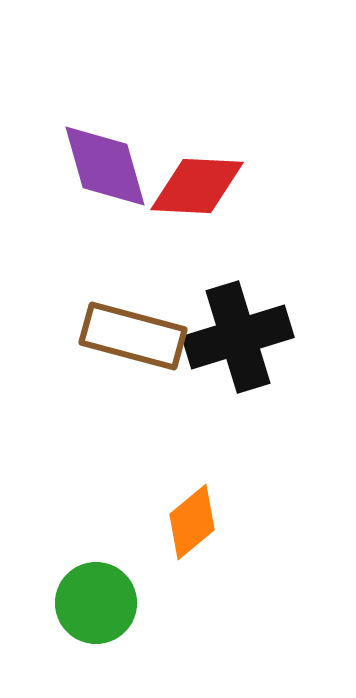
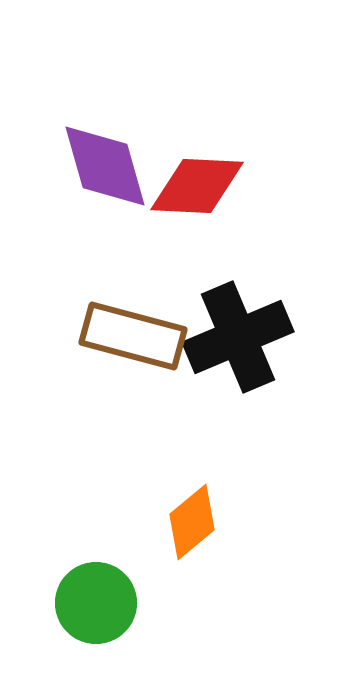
black cross: rotated 6 degrees counterclockwise
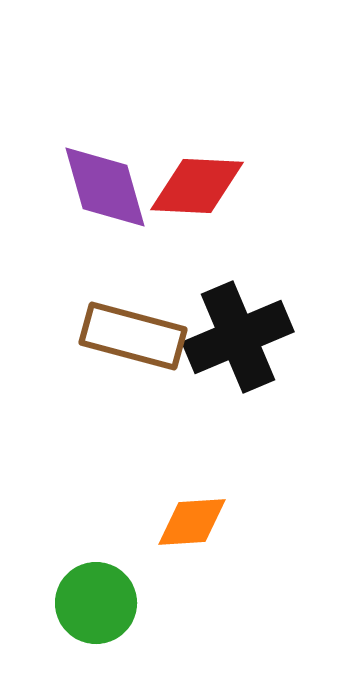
purple diamond: moved 21 px down
orange diamond: rotated 36 degrees clockwise
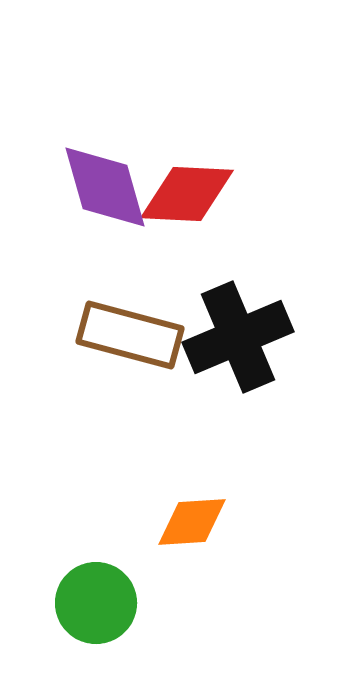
red diamond: moved 10 px left, 8 px down
brown rectangle: moved 3 px left, 1 px up
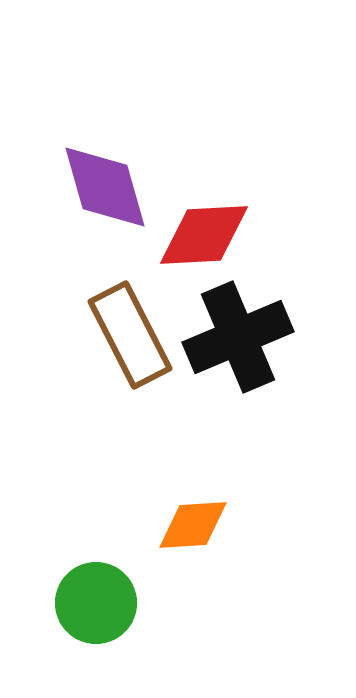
red diamond: moved 17 px right, 41 px down; rotated 6 degrees counterclockwise
brown rectangle: rotated 48 degrees clockwise
orange diamond: moved 1 px right, 3 px down
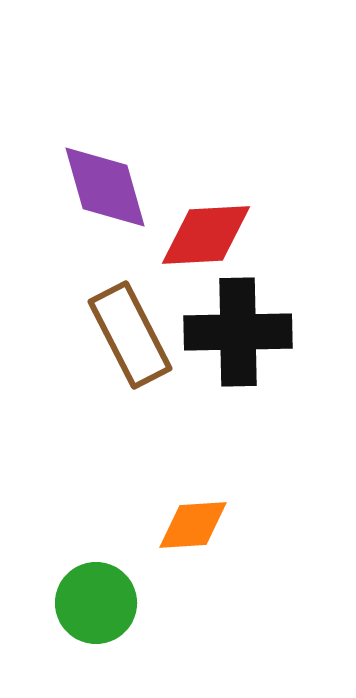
red diamond: moved 2 px right
black cross: moved 5 px up; rotated 22 degrees clockwise
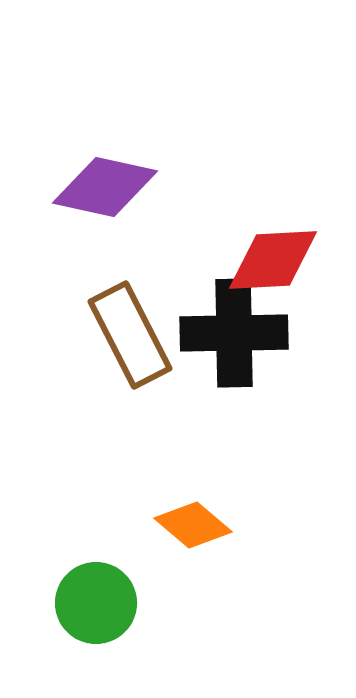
purple diamond: rotated 62 degrees counterclockwise
red diamond: moved 67 px right, 25 px down
black cross: moved 4 px left, 1 px down
orange diamond: rotated 44 degrees clockwise
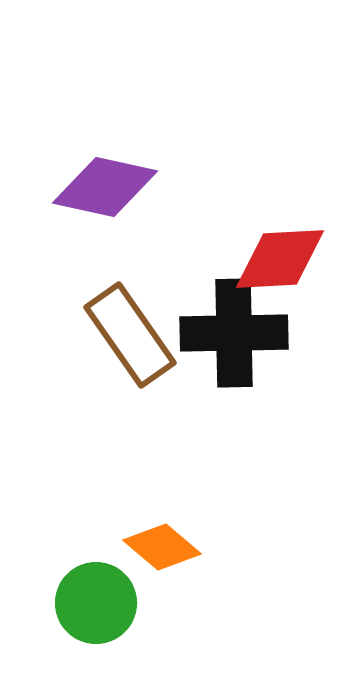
red diamond: moved 7 px right, 1 px up
brown rectangle: rotated 8 degrees counterclockwise
orange diamond: moved 31 px left, 22 px down
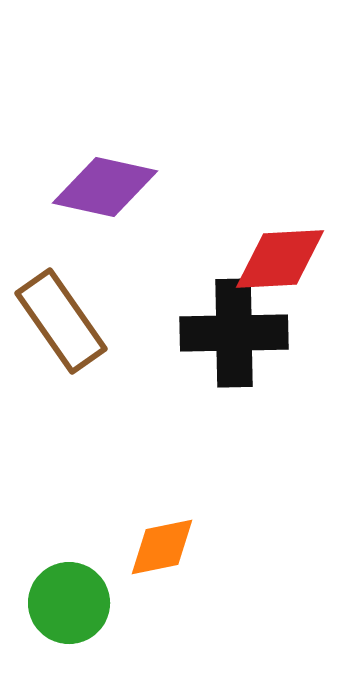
brown rectangle: moved 69 px left, 14 px up
orange diamond: rotated 52 degrees counterclockwise
green circle: moved 27 px left
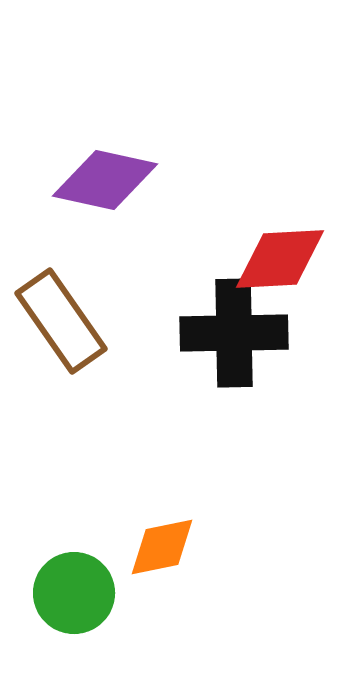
purple diamond: moved 7 px up
green circle: moved 5 px right, 10 px up
